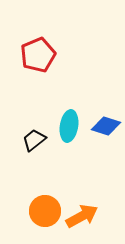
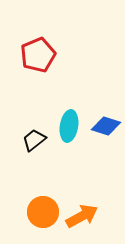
orange circle: moved 2 px left, 1 px down
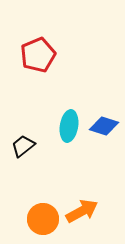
blue diamond: moved 2 px left
black trapezoid: moved 11 px left, 6 px down
orange circle: moved 7 px down
orange arrow: moved 5 px up
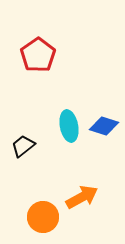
red pentagon: rotated 12 degrees counterclockwise
cyan ellipse: rotated 20 degrees counterclockwise
orange arrow: moved 14 px up
orange circle: moved 2 px up
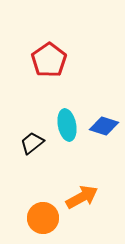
red pentagon: moved 11 px right, 5 px down
cyan ellipse: moved 2 px left, 1 px up
black trapezoid: moved 9 px right, 3 px up
orange circle: moved 1 px down
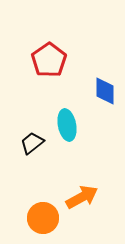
blue diamond: moved 1 px right, 35 px up; rotated 72 degrees clockwise
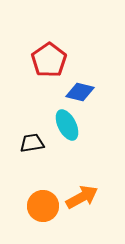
blue diamond: moved 25 px left, 1 px down; rotated 76 degrees counterclockwise
cyan ellipse: rotated 16 degrees counterclockwise
black trapezoid: rotated 30 degrees clockwise
orange circle: moved 12 px up
